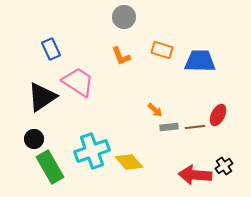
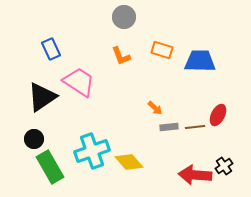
pink trapezoid: moved 1 px right
orange arrow: moved 2 px up
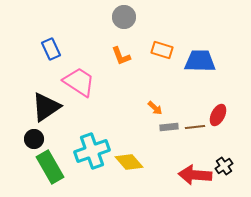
black triangle: moved 4 px right, 10 px down
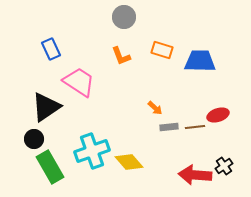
red ellipse: rotated 45 degrees clockwise
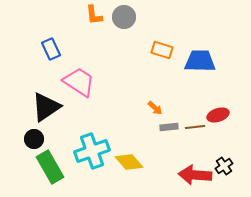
orange L-shape: moved 27 px left, 41 px up; rotated 15 degrees clockwise
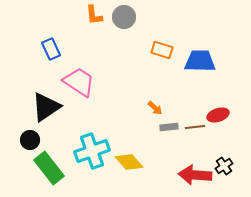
black circle: moved 4 px left, 1 px down
green rectangle: moved 1 px left, 1 px down; rotated 8 degrees counterclockwise
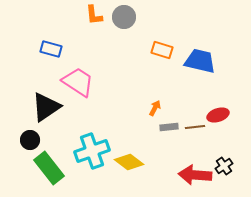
blue rectangle: rotated 50 degrees counterclockwise
blue trapezoid: rotated 12 degrees clockwise
pink trapezoid: moved 1 px left
orange arrow: rotated 105 degrees counterclockwise
yellow diamond: rotated 12 degrees counterclockwise
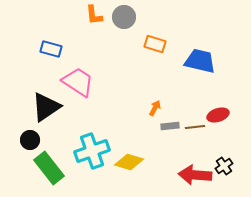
orange rectangle: moved 7 px left, 6 px up
gray rectangle: moved 1 px right, 1 px up
yellow diamond: rotated 20 degrees counterclockwise
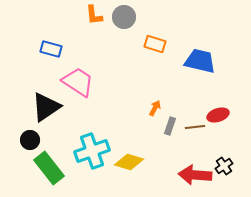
gray rectangle: rotated 66 degrees counterclockwise
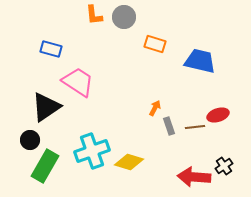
gray rectangle: moved 1 px left; rotated 36 degrees counterclockwise
green rectangle: moved 4 px left, 2 px up; rotated 68 degrees clockwise
red arrow: moved 1 px left, 2 px down
